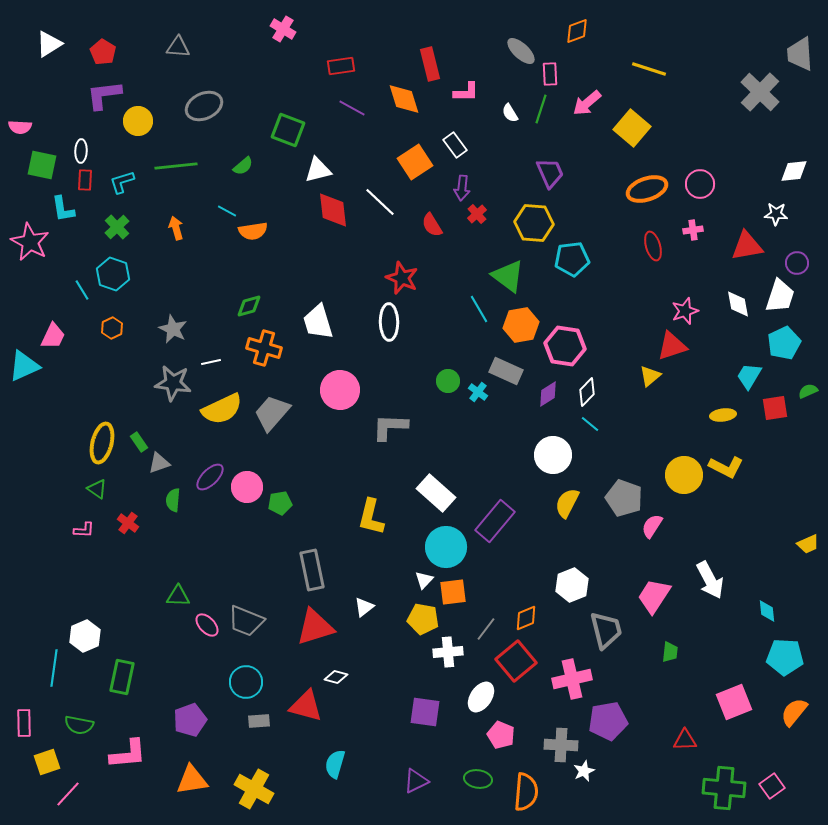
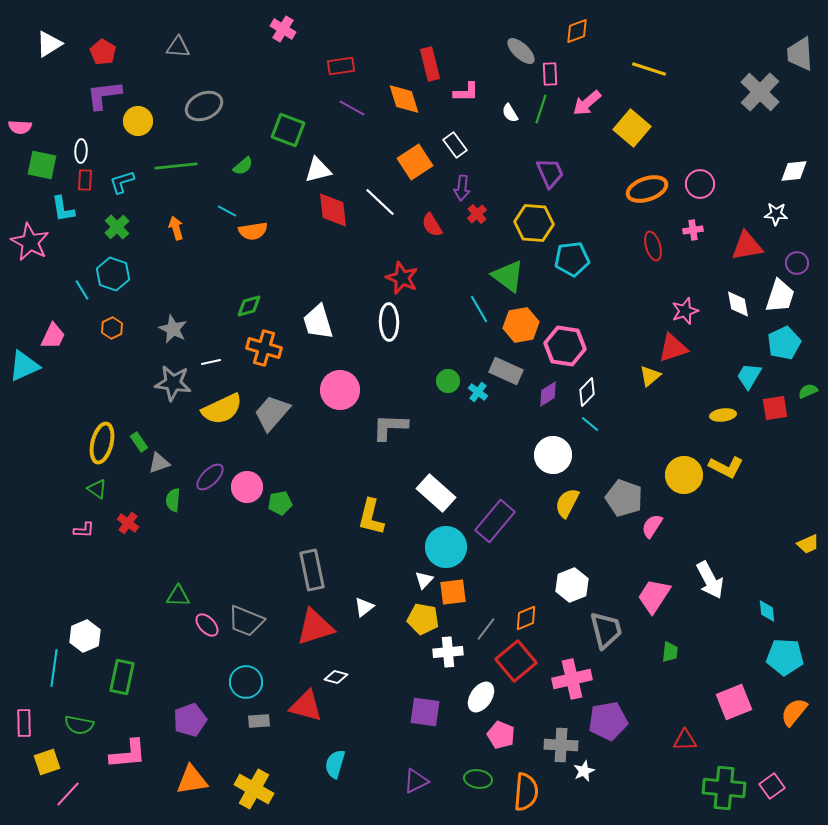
red triangle at (672, 346): moved 1 px right, 2 px down
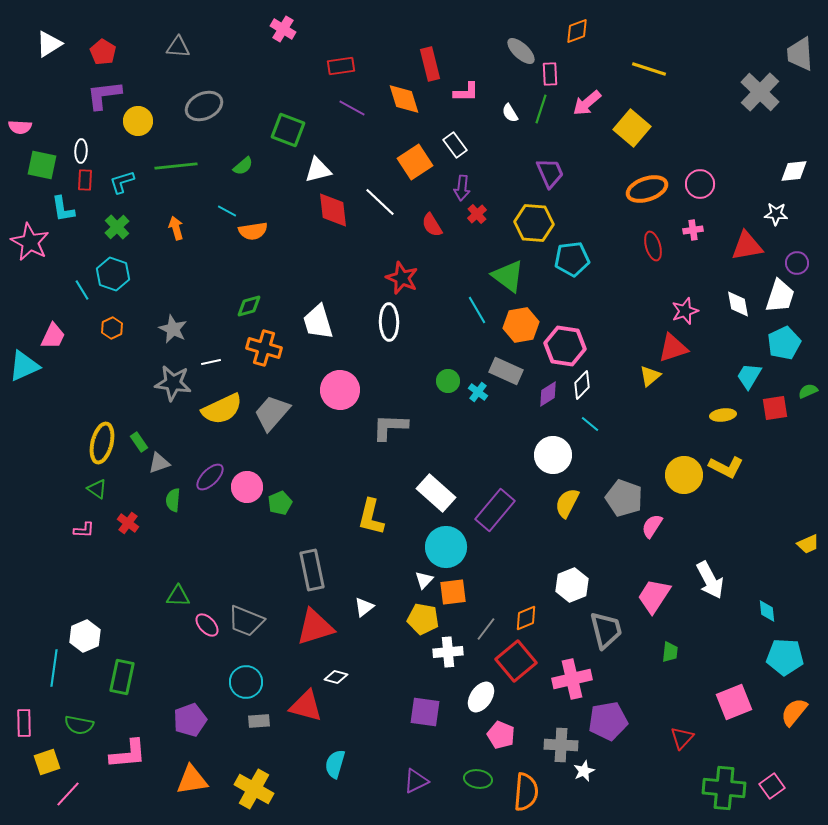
cyan line at (479, 309): moved 2 px left, 1 px down
white diamond at (587, 392): moved 5 px left, 7 px up
green pentagon at (280, 503): rotated 15 degrees counterclockwise
purple rectangle at (495, 521): moved 11 px up
red triangle at (685, 740): moved 3 px left, 2 px up; rotated 45 degrees counterclockwise
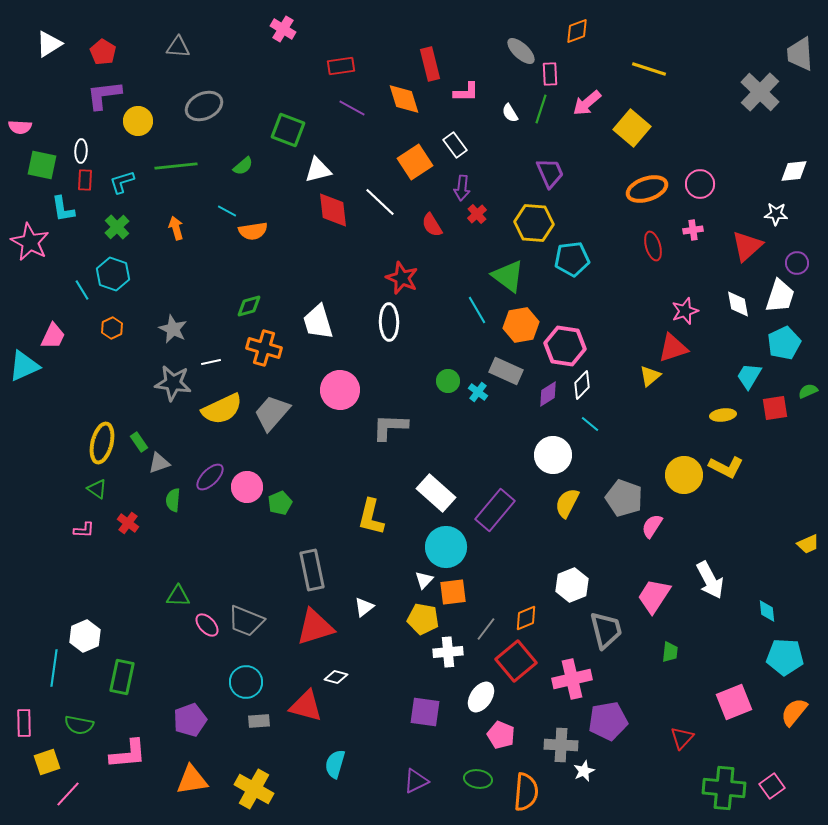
red triangle at (747, 246): rotated 32 degrees counterclockwise
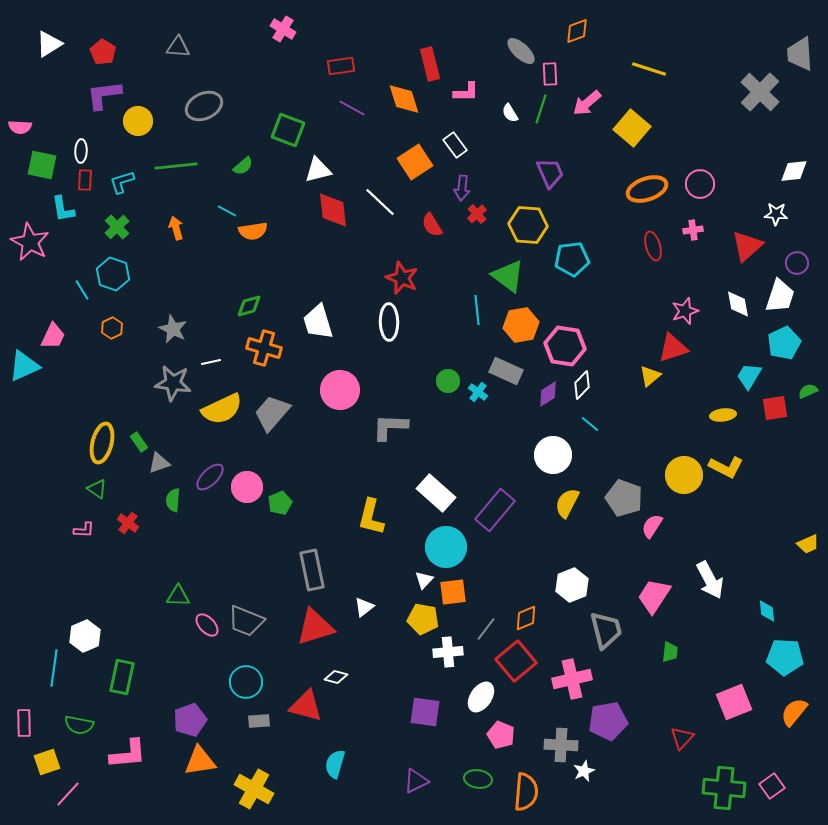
yellow hexagon at (534, 223): moved 6 px left, 2 px down
cyan line at (477, 310): rotated 24 degrees clockwise
orange triangle at (192, 780): moved 8 px right, 19 px up
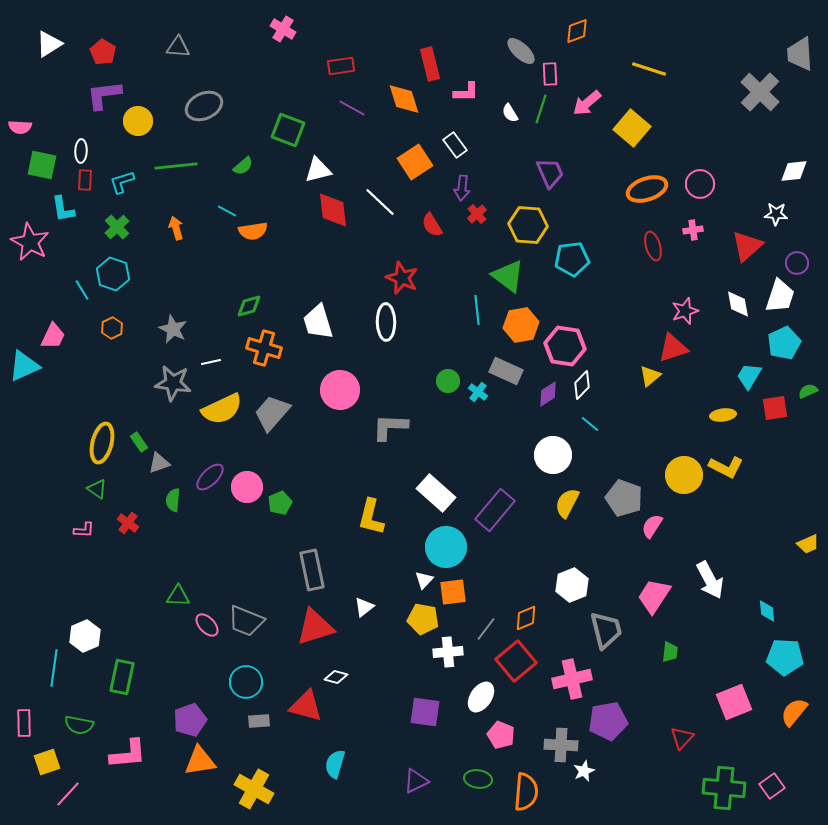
white ellipse at (389, 322): moved 3 px left
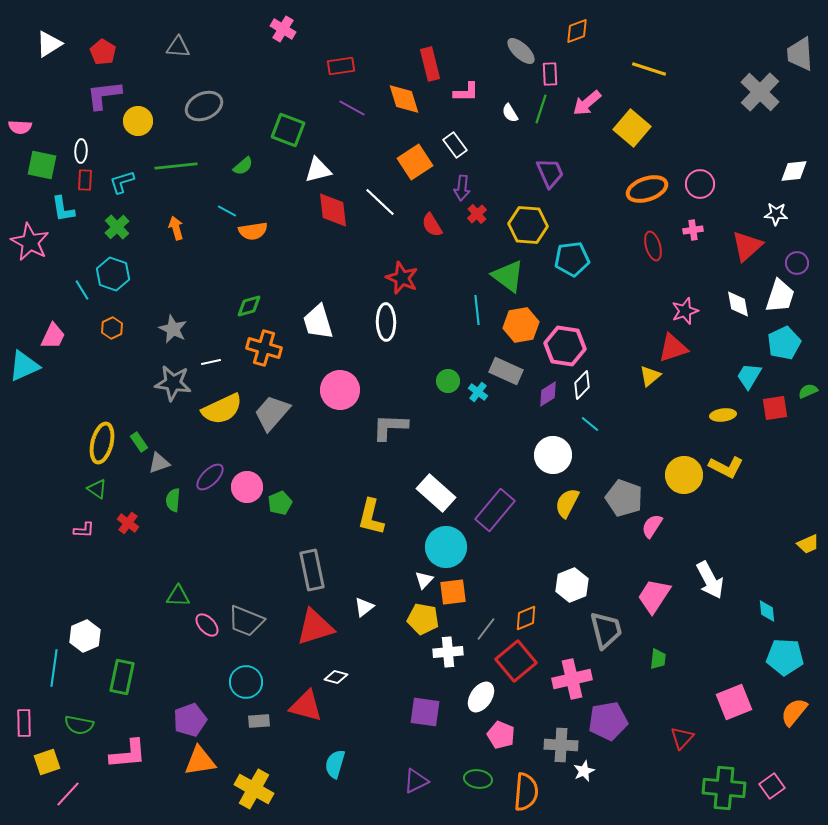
green trapezoid at (670, 652): moved 12 px left, 7 px down
